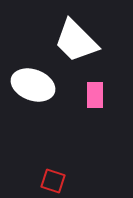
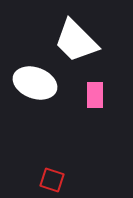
white ellipse: moved 2 px right, 2 px up
red square: moved 1 px left, 1 px up
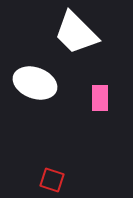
white trapezoid: moved 8 px up
pink rectangle: moved 5 px right, 3 px down
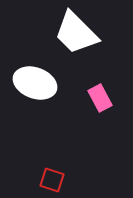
pink rectangle: rotated 28 degrees counterclockwise
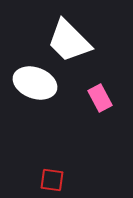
white trapezoid: moved 7 px left, 8 px down
red square: rotated 10 degrees counterclockwise
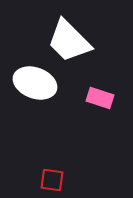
pink rectangle: rotated 44 degrees counterclockwise
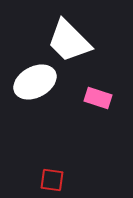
white ellipse: moved 1 px up; rotated 48 degrees counterclockwise
pink rectangle: moved 2 px left
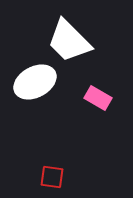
pink rectangle: rotated 12 degrees clockwise
red square: moved 3 px up
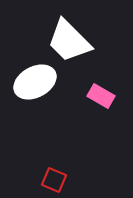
pink rectangle: moved 3 px right, 2 px up
red square: moved 2 px right, 3 px down; rotated 15 degrees clockwise
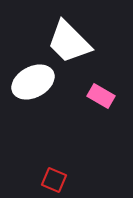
white trapezoid: moved 1 px down
white ellipse: moved 2 px left
